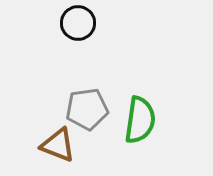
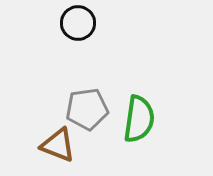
green semicircle: moved 1 px left, 1 px up
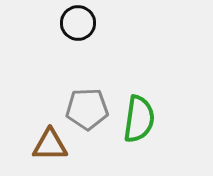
gray pentagon: rotated 6 degrees clockwise
brown triangle: moved 8 px left; rotated 21 degrees counterclockwise
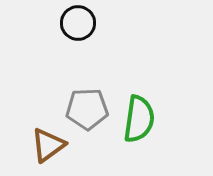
brown triangle: moved 2 px left; rotated 36 degrees counterclockwise
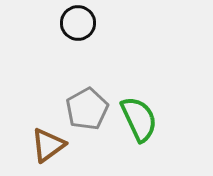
gray pentagon: rotated 27 degrees counterclockwise
green semicircle: rotated 33 degrees counterclockwise
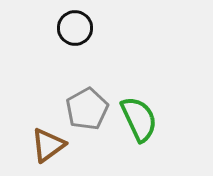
black circle: moved 3 px left, 5 px down
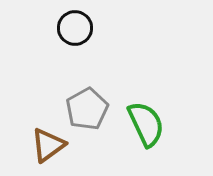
green semicircle: moved 7 px right, 5 px down
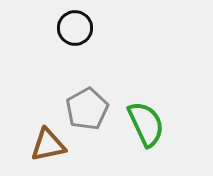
brown triangle: rotated 24 degrees clockwise
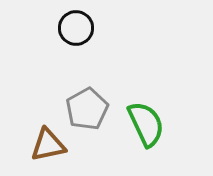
black circle: moved 1 px right
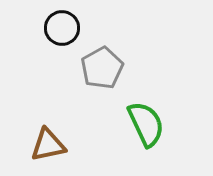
black circle: moved 14 px left
gray pentagon: moved 15 px right, 41 px up
